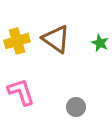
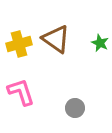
yellow cross: moved 2 px right, 3 px down
gray circle: moved 1 px left, 1 px down
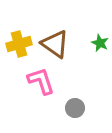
brown triangle: moved 1 px left, 5 px down
pink L-shape: moved 20 px right, 11 px up
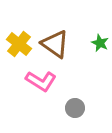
yellow cross: rotated 35 degrees counterclockwise
pink L-shape: rotated 140 degrees clockwise
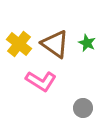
green star: moved 13 px left
gray circle: moved 8 px right
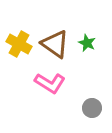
yellow cross: rotated 10 degrees counterclockwise
pink L-shape: moved 9 px right, 2 px down
gray circle: moved 9 px right
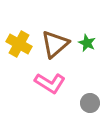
brown triangle: rotated 44 degrees clockwise
gray circle: moved 2 px left, 5 px up
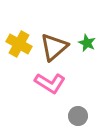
brown triangle: moved 1 px left, 3 px down
gray circle: moved 12 px left, 13 px down
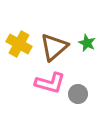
pink L-shape: rotated 16 degrees counterclockwise
gray circle: moved 22 px up
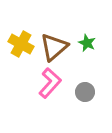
yellow cross: moved 2 px right
pink L-shape: rotated 64 degrees counterclockwise
gray circle: moved 7 px right, 2 px up
